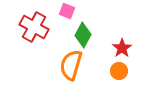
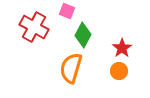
orange semicircle: moved 3 px down
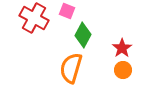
red cross: moved 9 px up
orange circle: moved 4 px right, 1 px up
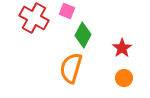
orange circle: moved 1 px right, 8 px down
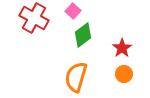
pink square: moved 6 px right; rotated 21 degrees clockwise
green diamond: rotated 25 degrees clockwise
orange semicircle: moved 5 px right, 9 px down
orange circle: moved 4 px up
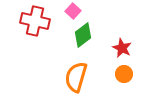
red cross: moved 1 px right, 3 px down; rotated 16 degrees counterclockwise
red star: rotated 12 degrees counterclockwise
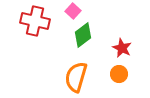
orange circle: moved 5 px left
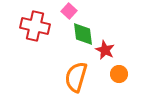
pink square: moved 4 px left
red cross: moved 5 px down
green diamond: moved 1 px up; rotated 60 degrees counterclockwise
red star: moved 17 px left, 2 px down
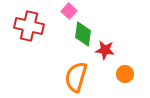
red cross: moved 6 px left
green diamond: rotated 15 degrees clockwise
red star: rotated 18 degrees counterclockwise
orange circle: moved 6 px right
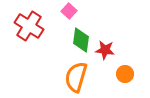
red cross: rotated 20 degrees clockwise
green diamond: moved 2 px left, 6 px down
